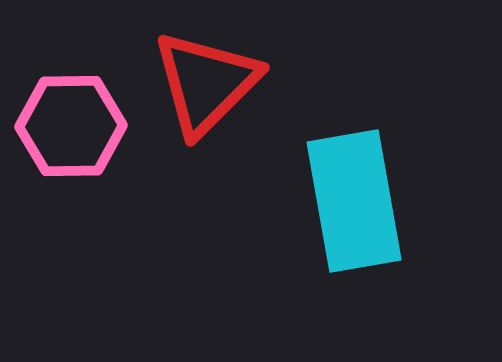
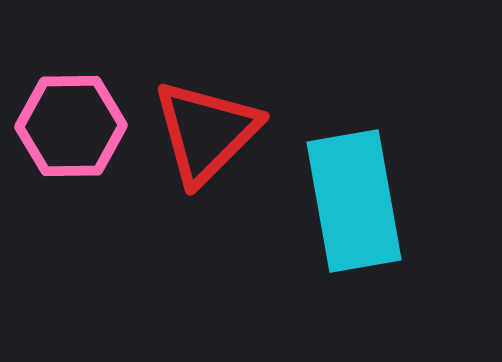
red triangle: moved 49 px down
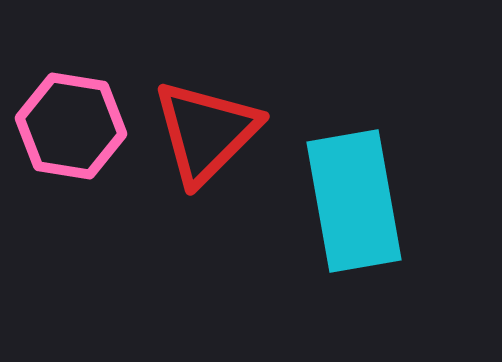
pink hexagon: rotated 10 degrees clockwise
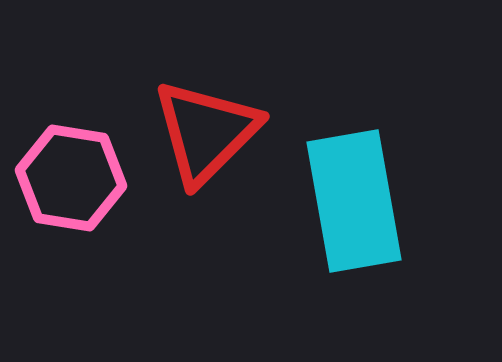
pink hexagon: moved 52 px down
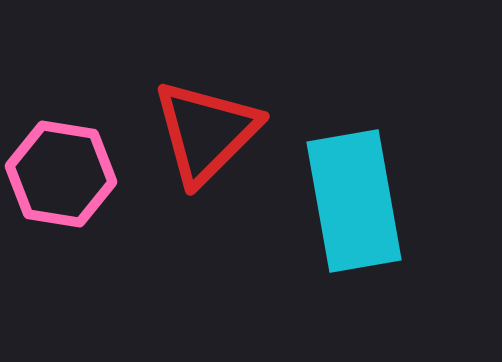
pink hexagon: moved 10 px left, 4 px up
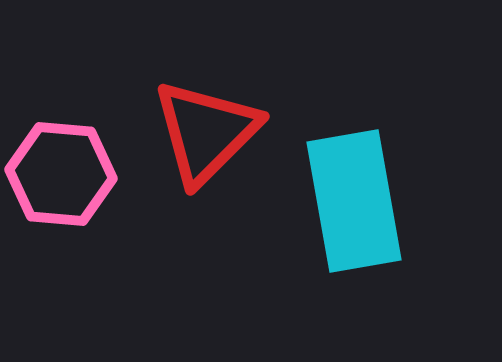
pink hexagon: rotated 4 degrees counterclockwise
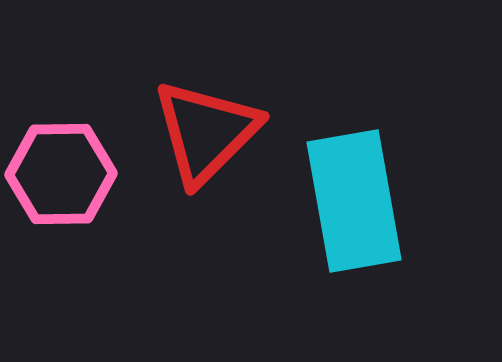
pink hexagon: rotated 6 degrees counterclockwise
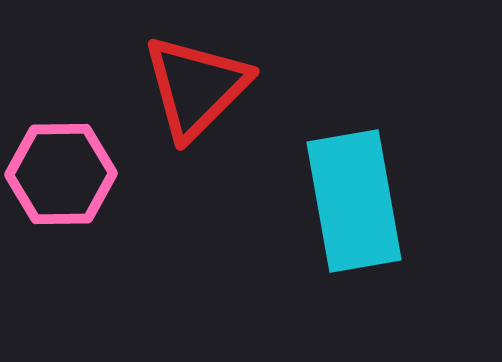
red triangle: moved 10 px left, 45 px up
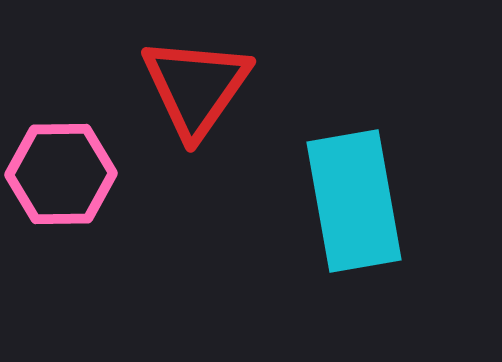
red triangle: rotated 10 degrees counterclockwise
